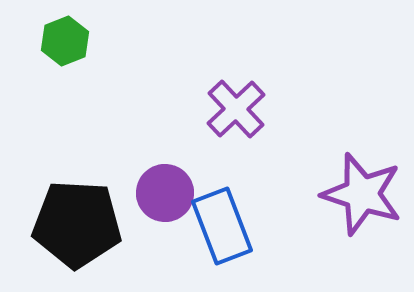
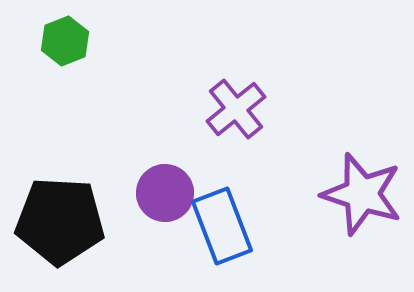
purple cross: rotated 4 degrees clockwise
black pentagon: moved 17 px left, 3 px up
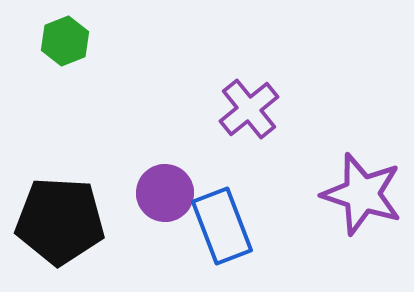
purple cross: moved 13 px right
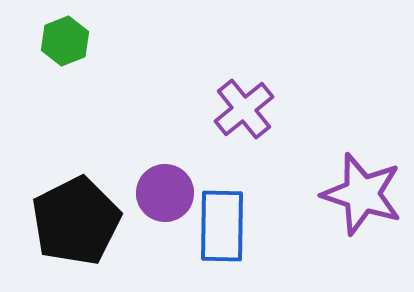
purple cross: moved 5 px left
black pentagon: moved 16 px right; rotated 30 degrees counterclockwise
blue rectangle: rotated 22 degrees clockwise
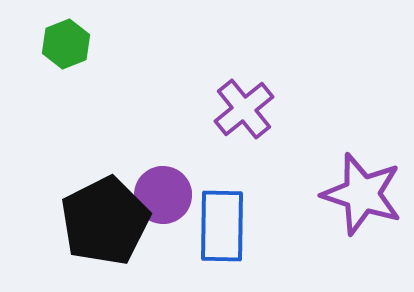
green hexagon: moved 1 px right, 3 px down
purple circle: moved 2 px left, 2 px down
black pentagon: moved 29 px right
